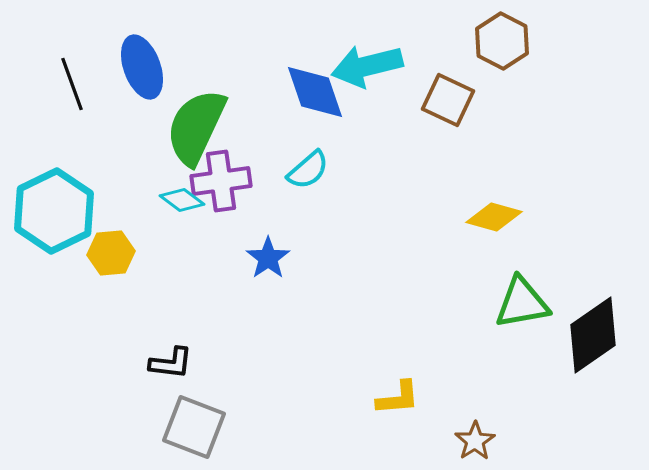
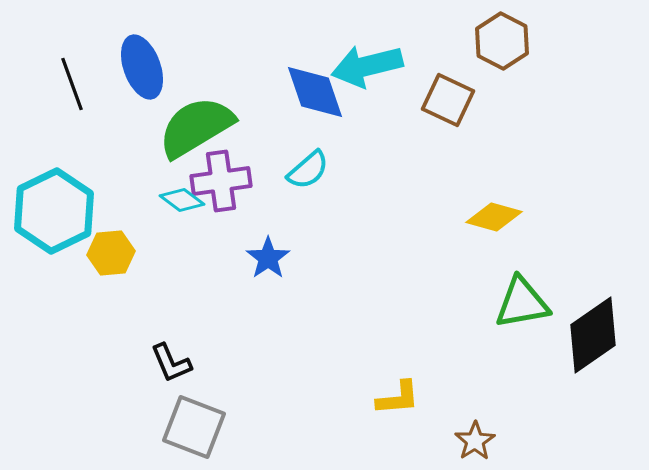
green semicircle: rotated 34 degrees clockwise
black L-shape: rotated 60 degrees clockwise
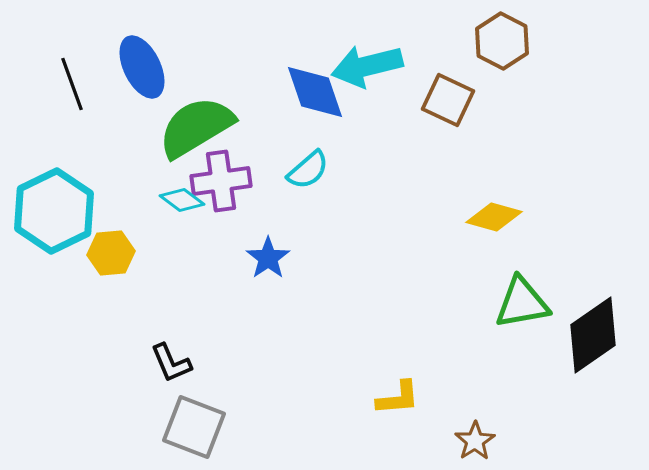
blue ellipse: rotated 6 degrees counterclockwise
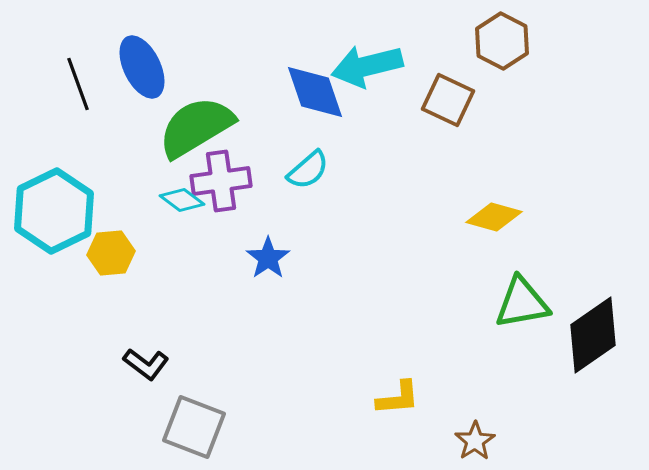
black line: moved 6 px right
black L-shape: moved 25 px left, 1 px down; rotated 30 degrees counterclockwise
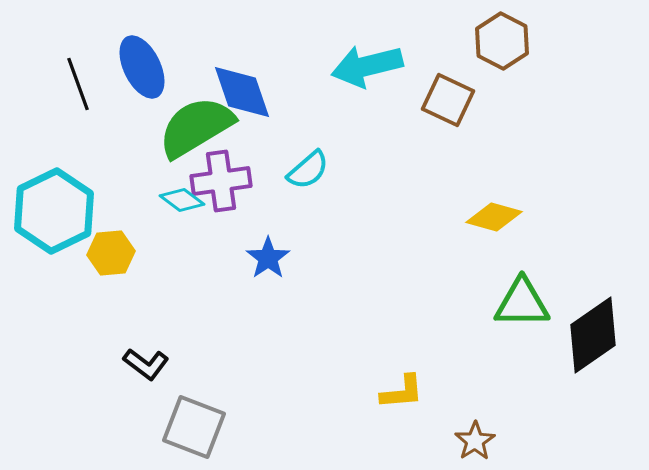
blue diamond: moved 73 px left
green triangle: rotated 10 degrees clockwise
yellow L-shape: moved 4 px right, 6 px up
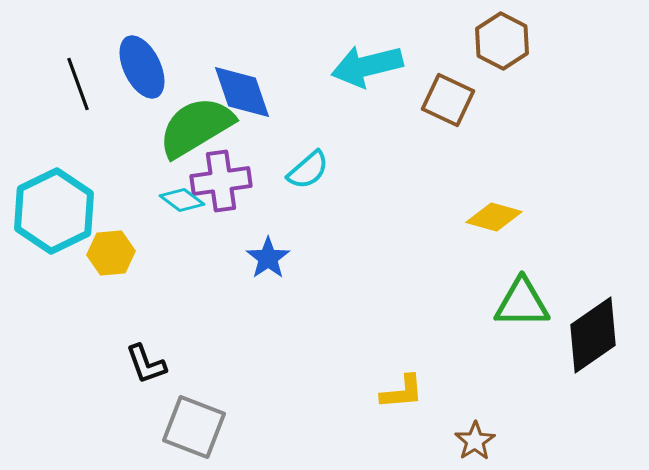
black L-shape: rotated 33 degrees clockwise
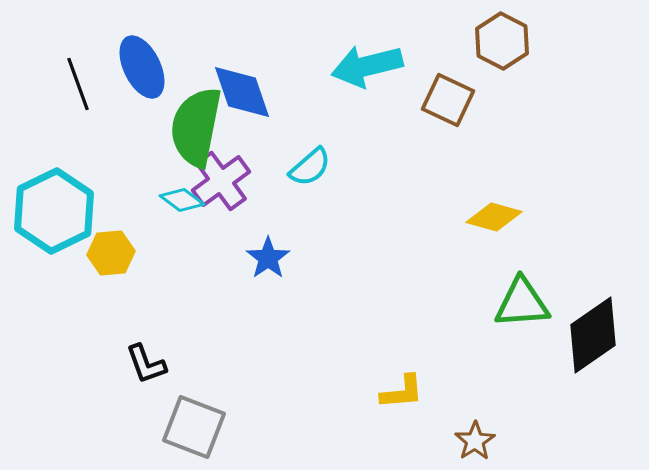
green semicircle: rotated 48 degrees counterclockwise
cyan semicircle: moved 2 px right, 3 px up
purple cross: rotated 28 degrees counterclockwise
green triangle: rotated 4 degrees counterclockwise
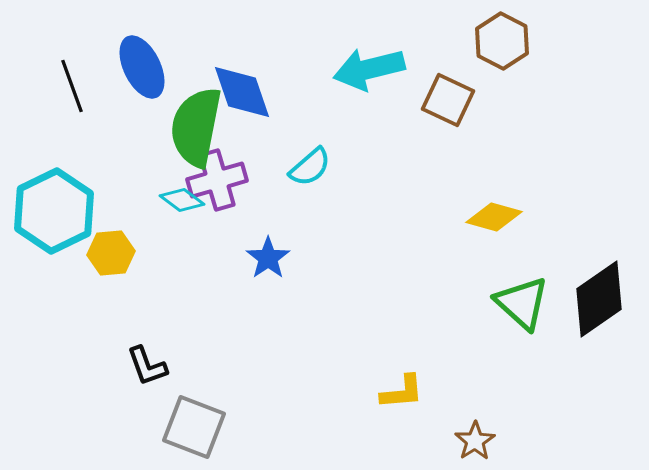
cyan arrow: moved 2 px right, 3 px down
black line: moved 6 px left, 2 px down
purple cross: moved 4 px left, 1 px up; rotated 20 degrees clockwise
green triangle: rotated 46 degrees clockwise
black diamond: moved 6 px right, 36 px up
black L-shape: moved 1 px right, 2 px down
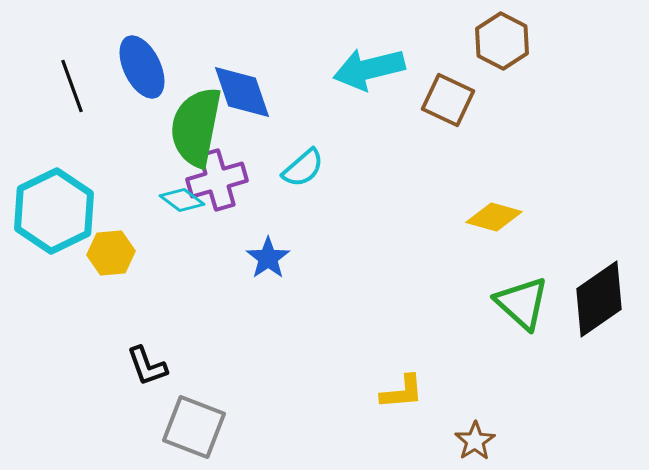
cyan semicircle: moved 7 px left, 1 px down
